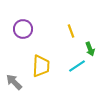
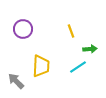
green arrow: rotated 72 degrees counterclockwise
cyan line: moved 1 px right, 1 px down
gray arrow: moved 2 px right, 1 px up
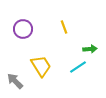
yellow line: moved 7 px left, 4 px up
yellow trapezoid: rotated 35 degrees counterclockwise
gray arrow: moved 1 px left
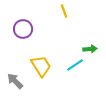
yellow line: moved 16 px up
cyan line: moved 3 px left, 2 px up
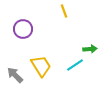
gray arrow: moved 6 px up
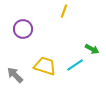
yellow line: rotated 40 degrees clockwise
green arrow: moved 2 px right; rotated 32 degrees clockwise
yellow trapezoid: moved 4 px right; rotated 40 degrees counterclockwise
